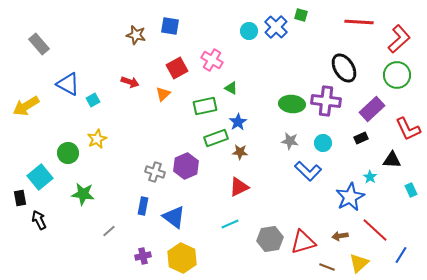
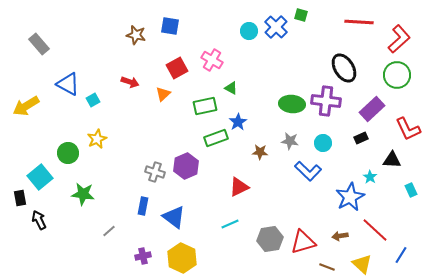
brown star at (240, 152): moved 20 px right
yellow triangle at (359, 263): moved 3 px right, 1 px down; rotated 35 degrees counterclockwise
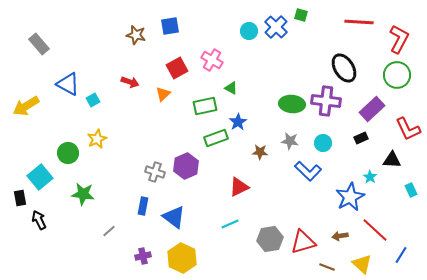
blue square at (170, 26): rotated 18 degrees counterclockwise
red L-shape at (399, 39): rotated 20 degrees counterclockwise
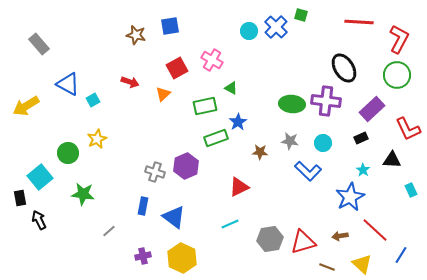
cyan star at (370, 177): moved 7 px left, 7 px up
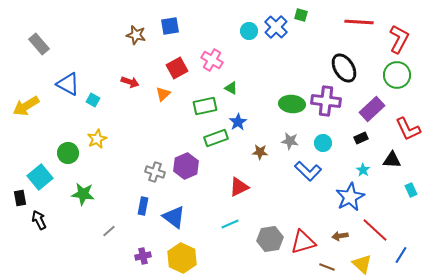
cyan square at (93, 100): rotated 32 degrees counterclockwise
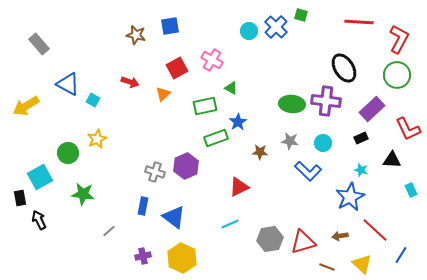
cyan star at (363, 170): moved 2 px left; rotated 16 degrees counterclockwise
cyan square at (40, 177): rotated 10 degrees clockwise
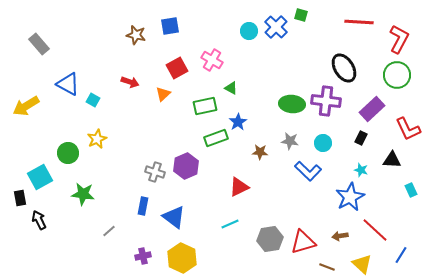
black rectangle at (361, 138): rotated 40 degrees counterclockwise
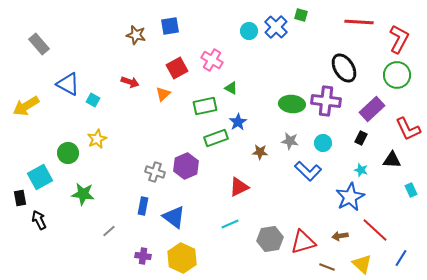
blue line at (401, 255): moved 3 px down
purple cross at (143, 256): rotated 21 degrees clockwise
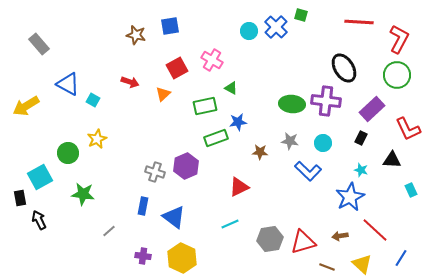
blue star at (238, 122): rotated 24 degrees clockwise
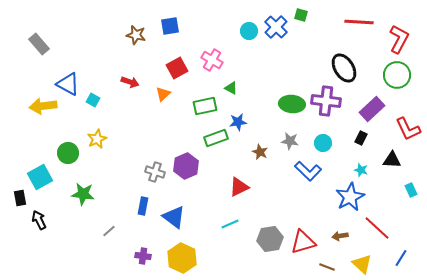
yellow arrow at (26, 106): moved 17 px right; rotated 24 degrees clockwise
brown star at (260, 152): rotated 21 degrees clockwise
red line at (375, 230): moved 2 px right, 2 px up
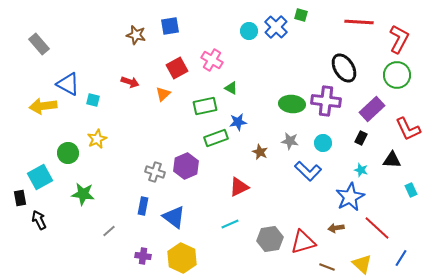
cyan square at (93, 100): rotated 16 degrees counterclockwise
brown arrow at (340, 236): moved 4 px left, 8 px up
